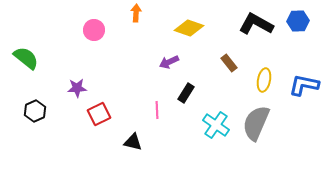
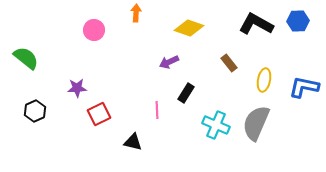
blue L-shape: moved 2 px down
cyan cross: rotated 12 degrees counterclockwise
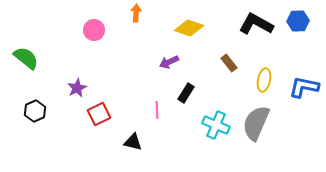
purple star: rotated 24 degrees counterclockwise
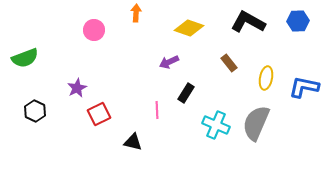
black L-shape: moved 8 px left, 2 px up
green semicircle: moved 1 px left; rotated 120 degrees clockwise
yellow ellipse: moved 2 px right, 2 px up
black hexagon: rotated 10 degrees counterclockwise
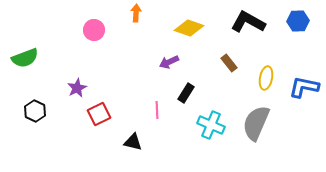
cyan cross: moved 5 px left
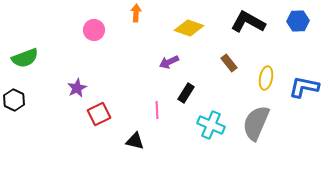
black hexagon: moved 21 px left, 11 px up
black triangle: moved 2 px right, 1 px up
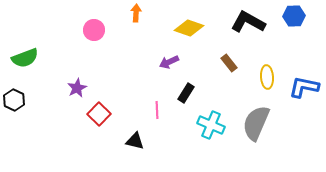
blue hexagon: moved 4 px left, 5 px up
yellow ellipse: moved 1 px right, 1 px up; rotated 15 degrees counterclockwise
red square: rotated 20 degrees counterclockwise
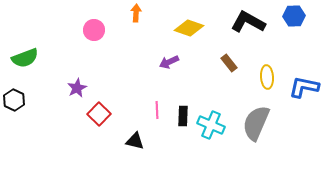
black rectangle: moved 3 px left, 23 px down; rotated 30 degrees counterclockwise
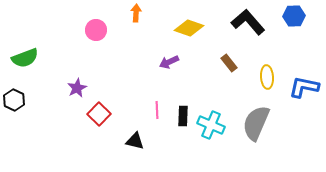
black L-shape: rotated 20 degrees clockwise
pink circle: moved 2 px right
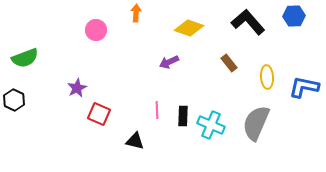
red square: rotated 20 degrees counterclockwise
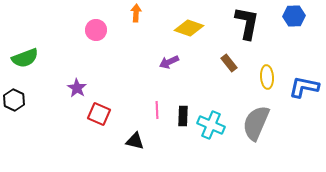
black L-shape: moved 1 px left, 1 px down; rotated 52 degrees clockwise
purple star: rotated 12 degrees counterclockwise
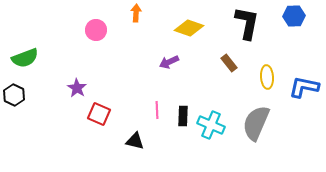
black hexagon: moved 5 px up
